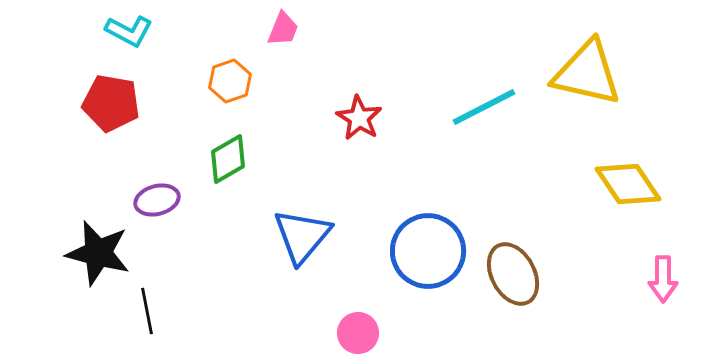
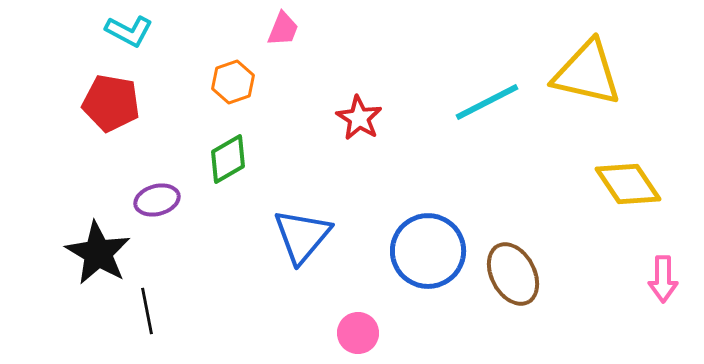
orange hexagon: moved 3 px right, 1 px down
cyan line: moved 3 px right, 5 px up
black star: rotated 16 degrees clockwise
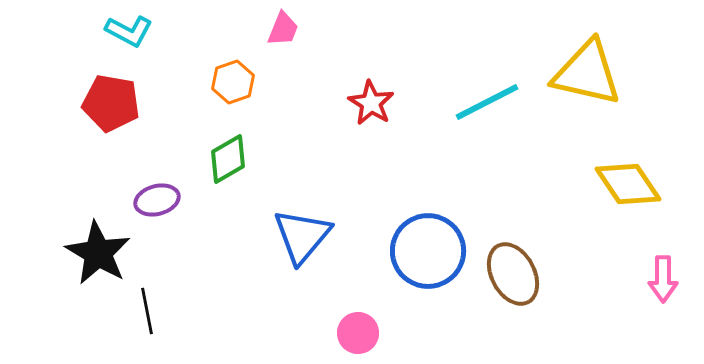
red star: moved 12 px right, 15 px up
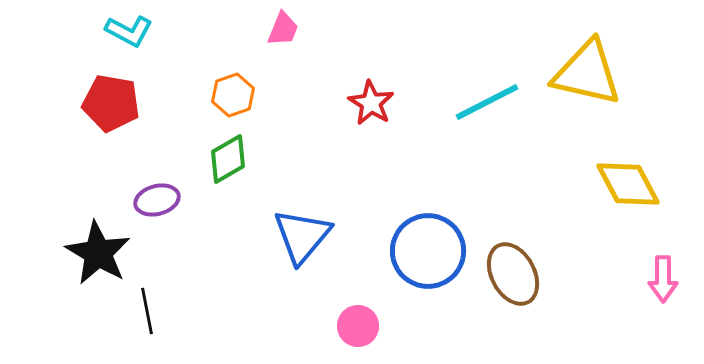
orange hexagon: moved 13 px down
yellow diamond: rotated 6 degrees clockwise
pink circle: moved 7 px up
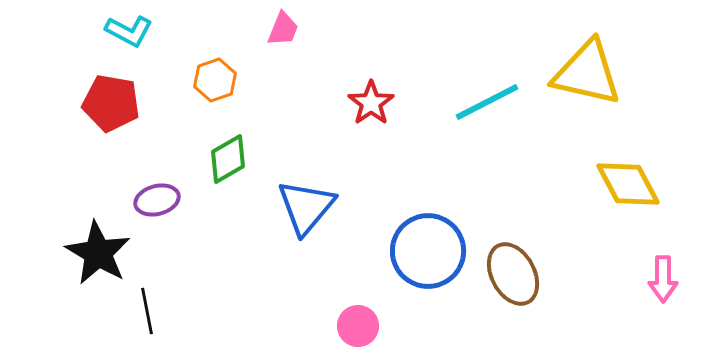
orange hexagon: moved 18 px left, 15 px up
red star: rotated 6 degrees clockwise
blue triangle: moved 4 px right, 29 px up
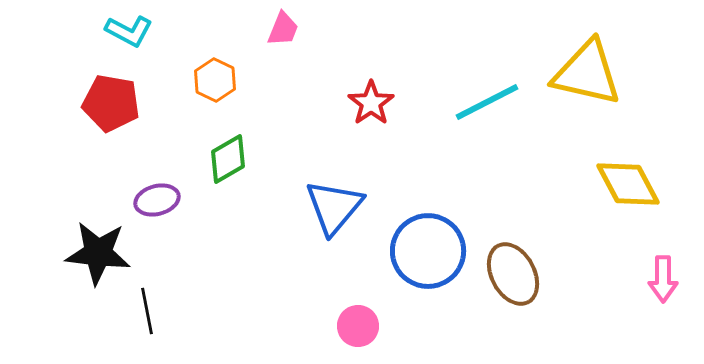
orange hexagon: rotated 15 degrees counterclockwise
blue triangle: moved 28 px right
black star: rotated 24 degrees counterclockwise
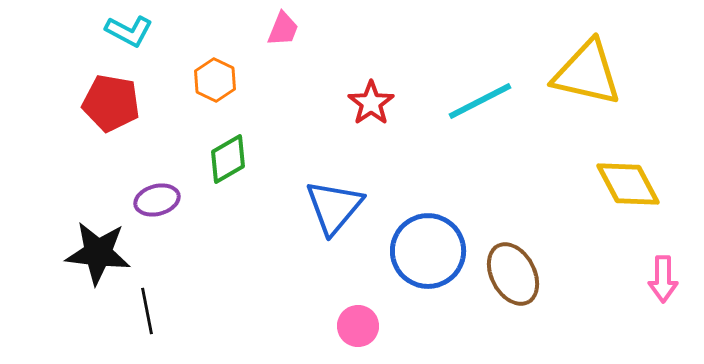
cyan line: moved 7 px left, 1 px up
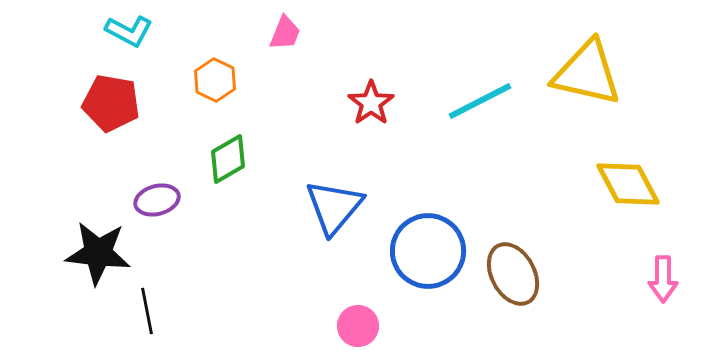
pink trapezoid: moved 2 px right, 4 px down
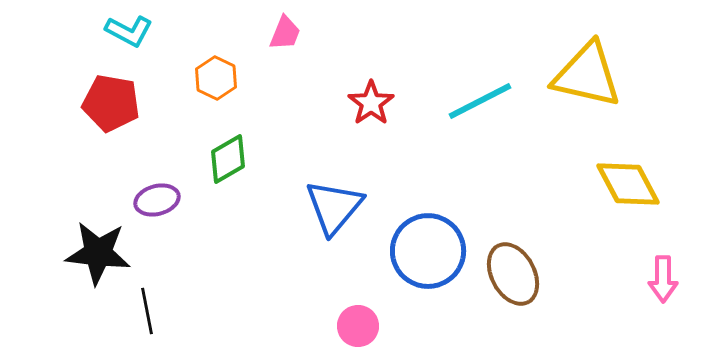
yellow triangle: moved 2 px down
orange hexagon: moved 1 px right, 2 px up
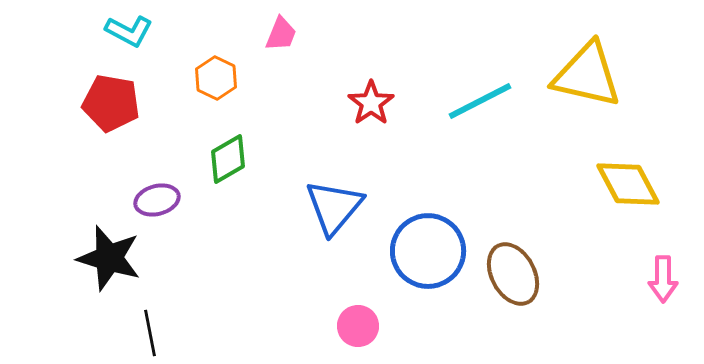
pink trapezoid: moved 4 px left, 1 px down
black star: moved 11 px right, 5 px down; rotated 10 degrees clockwise
black line: moved 3 px right, 22 px down
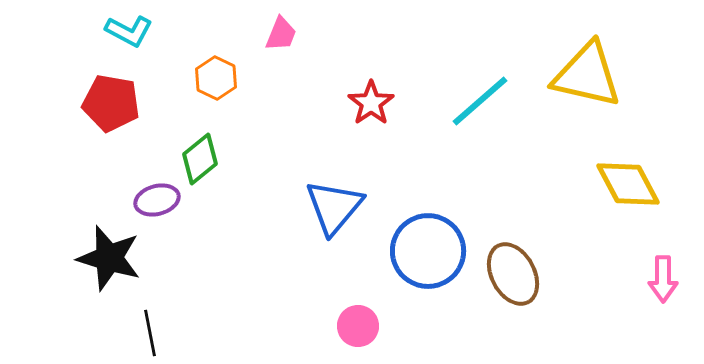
cyan line: rotated 14 degrees counterclockwise
green diamond: moved 28 px left; rotated 9 degrees counterclockwise
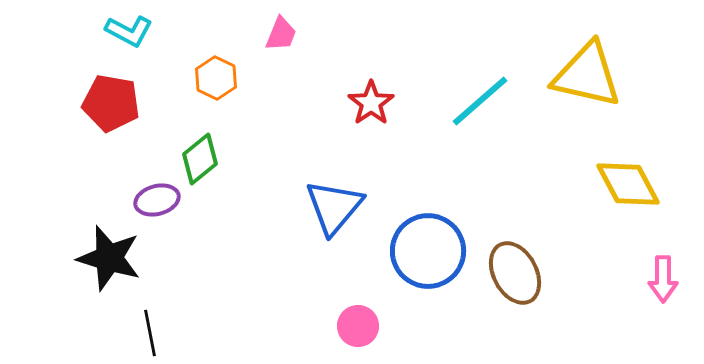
brown ellipse: moved 2 px right, 1 px up
